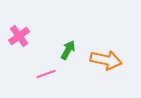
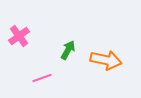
pink line: moved 4 px left, 4 px down
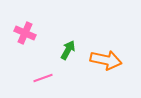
pink cross: moved 6 px right, 3 px up; rotated 30 degrees counterclockwise
pink line: moved 1 px right
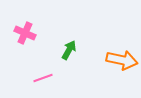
green arrow: moved 1 px right
orange arrow: moved 16 px right
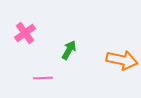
pink cross: rotated 30 degrees clockwise
pink line: rotated 18 degrees clockwise
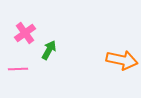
green arrow: moved 20 px left
pink line: moved 25 px left, 9 px up
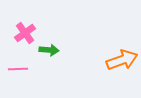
green arrow: rotated 66 degrees clockwise
orange arrow: rotated 32 degrees counterclockwise
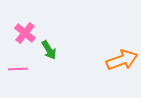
pink cross: rotated 15 degrees counterclockwise
green arrow: rotated 54 degrees clockwise
